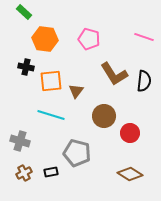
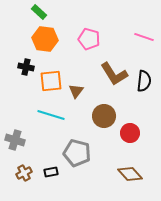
green rectangle: moved 15 px right
gray cross: moved 5 px left, 1 px up
brown diamond: rotated 15 degrees clockwise
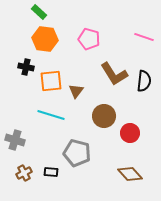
black rectangle: rotated 16 degrees clockwise
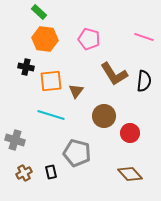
black rectangle: rotated 72 degrees clockwise
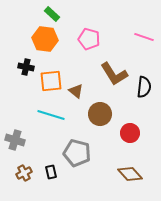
green rectangle: moved 13 px right, 2 px down
black semicircle: moved 6 px down
brown triangle: rotated 28 degrees counterclockwise
brown circle: moved 4 px left, 2 px up
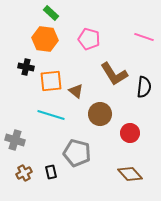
green rectangle: moved 1 px left, 1 px up
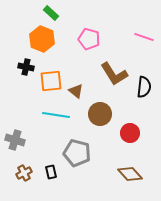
orange hexagon: moved 3 px left; rotated 15 degrees clockwise
cyan line: moved 5 px right; rotated 8 degrees counterclockwise
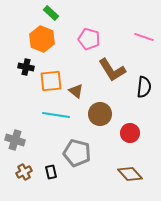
brown L-shape: moved 2 px left, 4 px up
brown cross: moved 1 px up
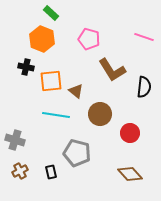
brown cross: moved 4 px left, 1 px up
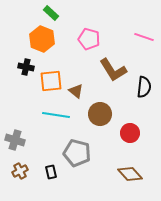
brown L-shape: moved 1 px right
